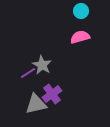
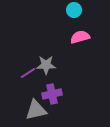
cyan circle: moved 7 px left, 1 px up
gray star: moved 4 px right; rotated 30 degrees counterclockwise
purple cross: rotated 24 degrees clockwise
gray triangle: moved 6 px down
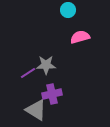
cyan circle: moved 6 px left
gray triangle: rotated 45 degrees clockwise
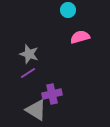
gray star: moved 17 px left, 11 px up; rotated 18 degrees clockwise
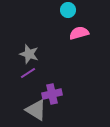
pink semicircle: moved 1 px left, 4 px up
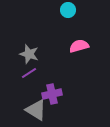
pink semicircle: moved 13 px down
purple line: moved 1 px right
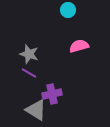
purple line: rotated 63 degrees clockwise
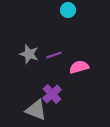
pink semicircle: moved 21 px down
purple line: moved 25 px right, 18 px up; rotated 49 degrees counterclockwise
purple cross: rotated 30 degrees counterclockwise
gray triangle: rotated 10 degrees counterclockwise
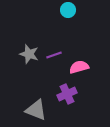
purple cross: moved 15 px right; rotated 18 degrees clockwise
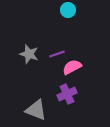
purple line: moved 3 px right, 1 px up
pink semicircle: moved 7 px left; rotated 12 degrees counterclockwise
